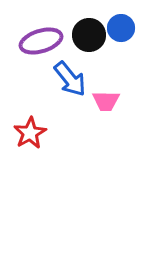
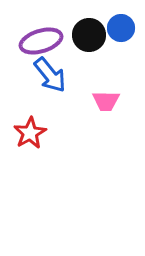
blue arrow: moved 20 px left, 4 px up
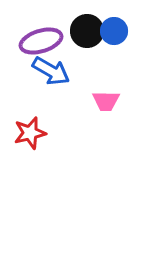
blue circle: moved 7 px left, 3 px down
black circle: moved 2 px left, 4 px up
blue arrow: moved 1 px right, 4 px up; rotated 21 degrees counterclockwise
red star: rotated 16 degrees clockwise
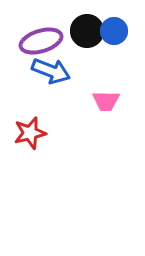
blue arrow: rotated 9 degrees counterclockwise
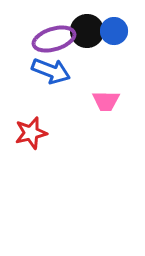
purple ellipse: moved 13 px right, 2 px up
red star: moved 1 px right
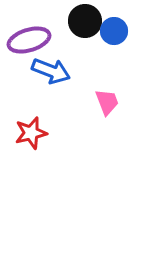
black circle: moved 2 px left, 10 px up
purple ellipse: moved 25 px left, 1 px down
pink trapezoid: moved 1 px right, 1 px down; rotated 112 degrees counterclockwise
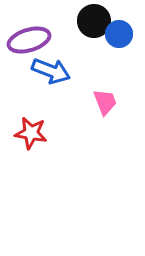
black circle: moved 9 px right
blue circle: moved 5 px right, 3 px down
pink trapezoid: moved 2 px left
red star: rotated 24 degrees clockwise
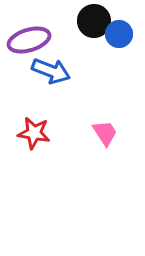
pink trapezoid: moved 31 px down; rotated 12 degrees counterclockwise
red star: moved 3 px right
